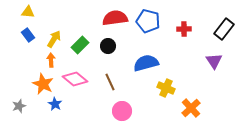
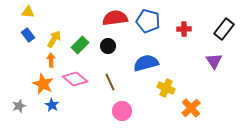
blue star: moved 3 px left, 1 px down
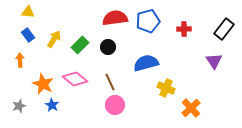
blue pentagon: rotated 30 degrees counterclockwise
black circle: moved 1 px down
orange arrow: moved 31 px left
pink circle: moved 7 px left, 6 px up
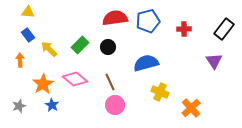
yellow arrow: moved 5 px left, 10 px down; rotated 78 degrees counterclockwise
orange star: rotated 15 degrees clockwise
yellow cross: moved 6 px left, 4 px down
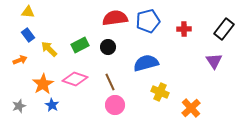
green rectangle: rotated 18 degrees clockwise
orange arrow: rotated 72 degrees clockwise
pink diamond: rotated 20 degrees counterclockwise
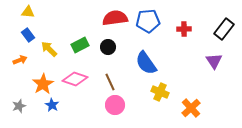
blue pentagon: rotated 10 degrees clockwise
blue semicircle: rotated 110 degrees counterclockwise
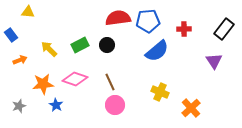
red semicircle: moved 3 px right
blue rectangle: moved 17 px left
black circle: moved 1 px left, 2 px up
blue semicircle: moved 11 px right, 12 px up; rotated 95 degrees counterclockwise
orange star: rotated 25 degrees clockwise
blue star: moved 4 px right
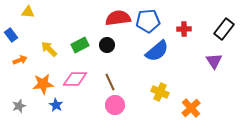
pink diamond: rotated 20 degrees counterclockwise
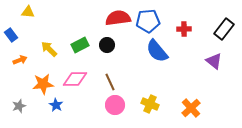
blue semicircle: rotated 90 degrees clockwise
purple triangle: rotated 18 degrees counterclockwise
yellow cross: moved 10 px left, 12 px down
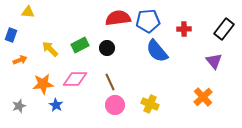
blue rectangle: rotated 56 degrees clockwise
black circle: moved 3 px down
yellow arrow: moved 1 px right
purple triangle: rotated 12 degrees clockwise
orange cross: moved 12 px right, 11 px up
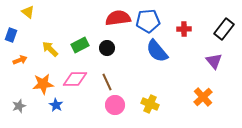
yellow triangle: rotated 32 degrees clockwise
brown line: moved 3 px left
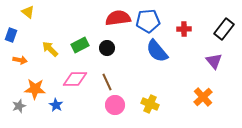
orange arrow: rotated 32 degrees clockwise
orange star: moved 8 px left, 5 px down; rotated 10 degrees clockwise
